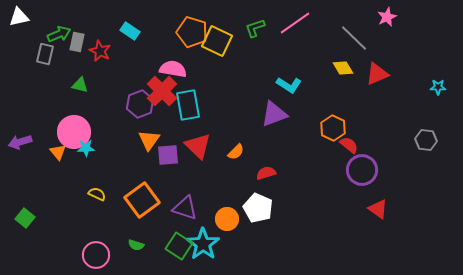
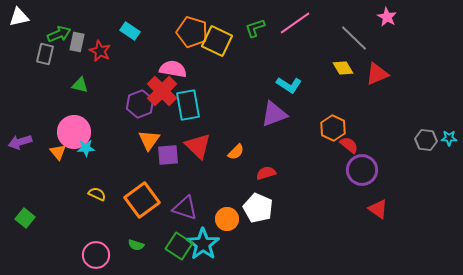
pink star at (387, 17): rotated 18 degrees counterclockwise
cyan star at (438, 87): moved 11 px right, 51 px down
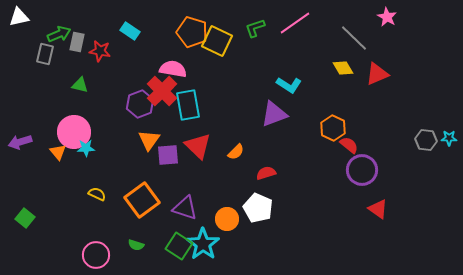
red star at (100, 51): rotated 15 degrees counterclockwise
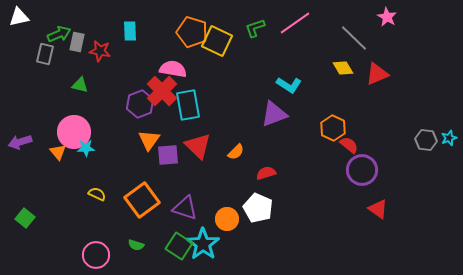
cyan rectangle at (130, 31): rotated 54 degrees clockwise
cyan star at (449, 138): rotated 21 degrees counterclockwise
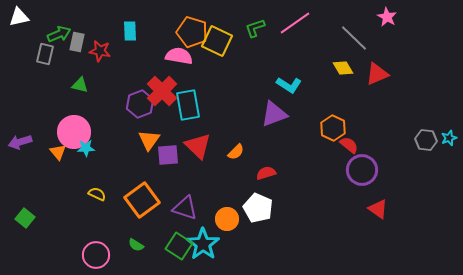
pink semicircle at (173, 69): moved 6 px right, 13 px up
green semicircle at (136, 245): rotated 14 degrees clockwise
